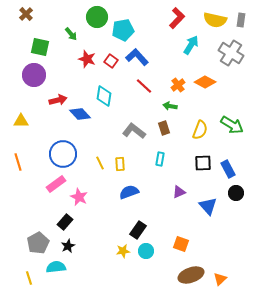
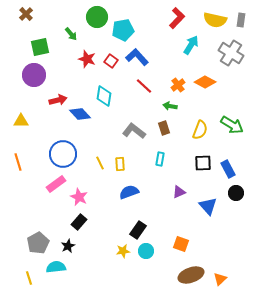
green square at (40, 47): rotated 24 degrees counterclockwise
black rectangle at (65, 222): moved 14 px right
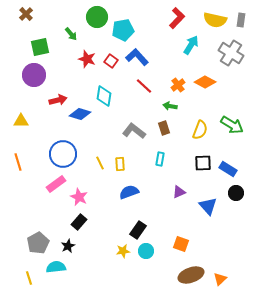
blue diamond at (80, 114): rotated 30 degrees counterclockwise
blue rectangle at (228, 169): rotated 30 degrees counterclockwise
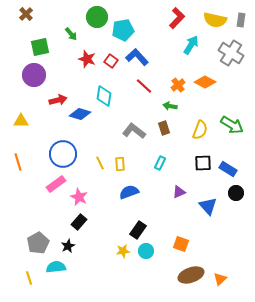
cyan rectangle at (160, 159): moved 4 px down; rotated 16 degrees clockwise
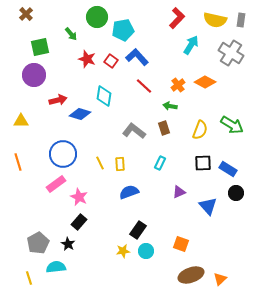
black star at (68, 246): moved 2 px up; rotated 16 degrees counterclockwise
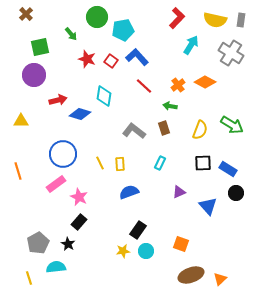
orange line at (18, 162): moved 9 px down
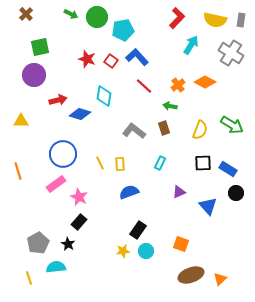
green arrow at (71, 34): moved 20 px up; rotated 24 degrees counterclockwise
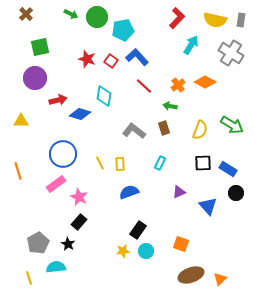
purple circle at (34, 75): moved 1 px right, 3 px down
